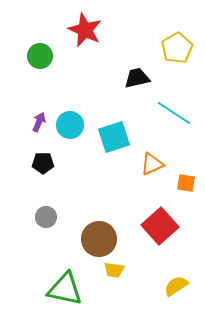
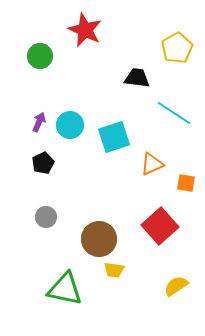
black trapezoid: rotated 20 degrees clockwise
black pentagon: rotated 25 degrees counterclockwise
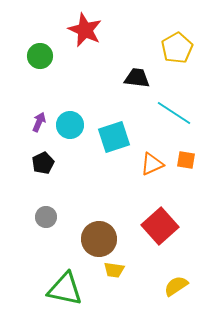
orange square: moved 23 px up
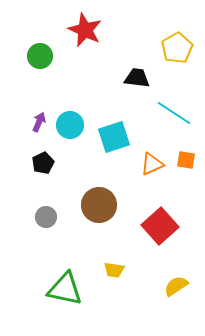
brown circle: moved 34 px up
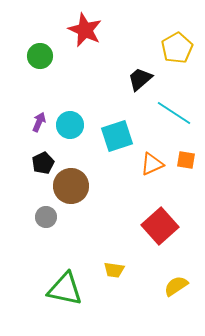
black trapezoid: moved 3 px right, 1 px down; rotated 48 degrees counterclockwise
cyan square: moved 3 px right, 1 px up
brown circle: moved 28 px left, 19 px up
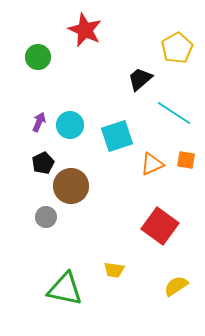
green circle: moved 2 px left, 1 px down
red square: rotated 12 degrees counterclockwise
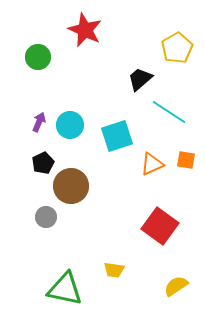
cyan line: moved 5 px left, 1 px up
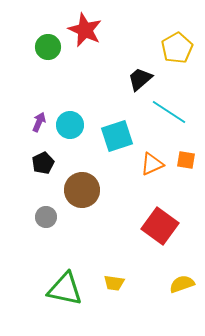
green circle: moved 10 px right, 10 px up
brown circle: moved 11 px right, 4 px down
yellow trapezoid: moved 13 px down
yellow semicircle: moved 6 px right, 2 px up; rotated 15 degrees clockwise
